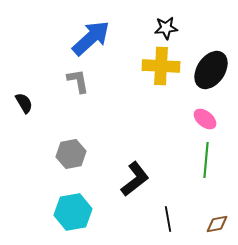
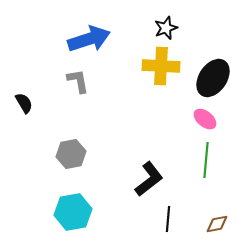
black star: rotated 15 degrees counterclockwise
blue arrow: moved 2 px left, 1 px down; rotated 24 degrees clockwise
black ellipse: moved 2 px right, 8 px down
black L-shape: moved 14 px right
black line: rotated 15 degrees clockwise
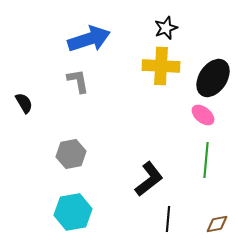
pink ellipse: moved 2 px left, 4 px up
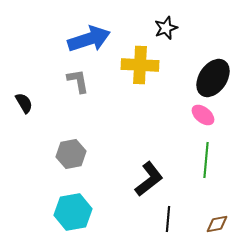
yellow cross: moved 21 px left, 1 px up
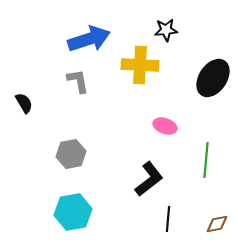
black star: moved 2 px down; rotated 15 degrees clockwise
pink ellipse: moved 38 px left, 11 px down; rotated 20 degrees counterclockwise
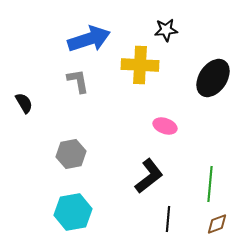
green line: moved 4 px right, 24 px down
black L-shape: moved 3 px up
brown diamond: rotated 10 degrees counterclockwise
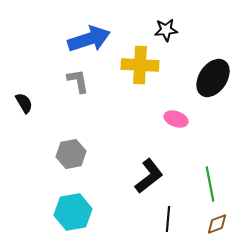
pink ellipse: moved 11 px right, 7 px up
green line: rotated 16 degrees counterclockwise
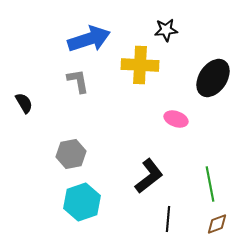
cyan hexagon: moved 9 px right, 10 px up; rotated 9 degrees counterclockwise
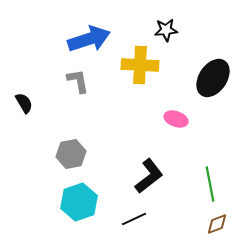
cyan hexagon: moved 3 px left
black line: moved 34 px left; rotated 60 degrees clockwise
